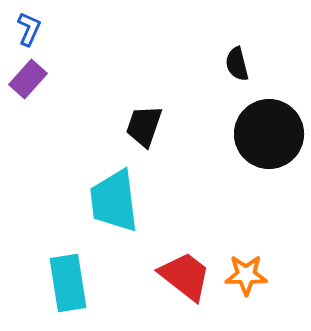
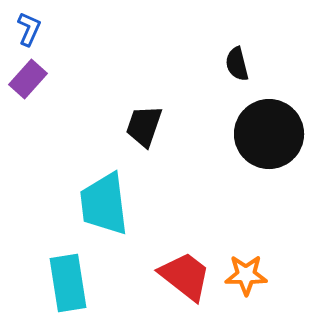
cyan trapezoid: moved 10 px left, 3 px down
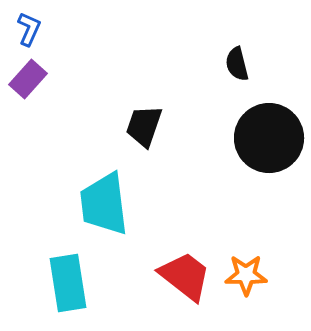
black circle: moved 4 px down
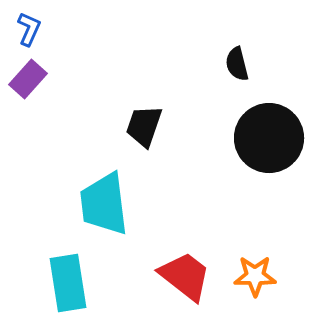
orange star: moved 9 px right, 1 px down
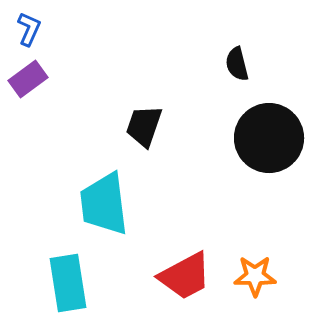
purple rectangle: rotated 12 degrees clockwise
red trapezoid: rotated 114 degrees clockwise
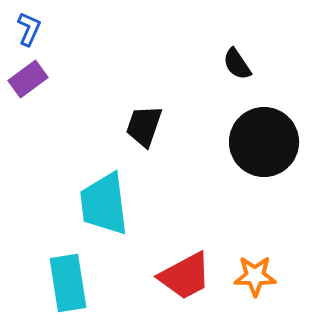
black semicircle: rotated 20 degrees counterclockwise
black circle: moved 5 px left, 4 px down
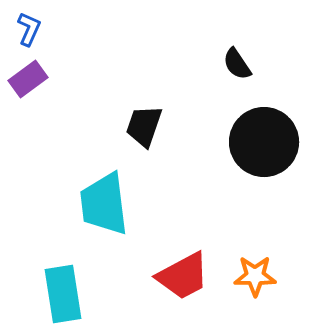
red trapezoid: moved 2 px left
cyan rectangle: moved 5 px left, 11 px down
